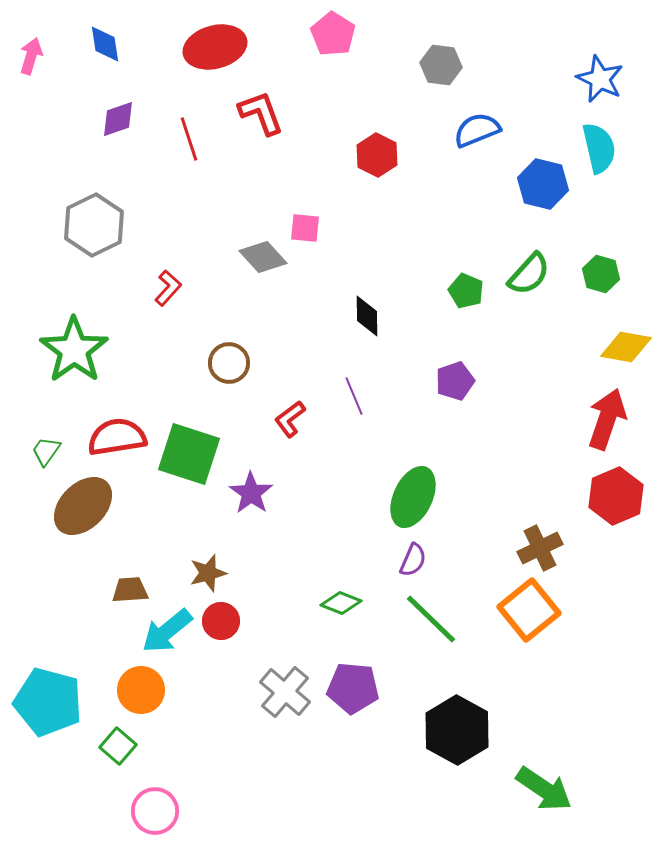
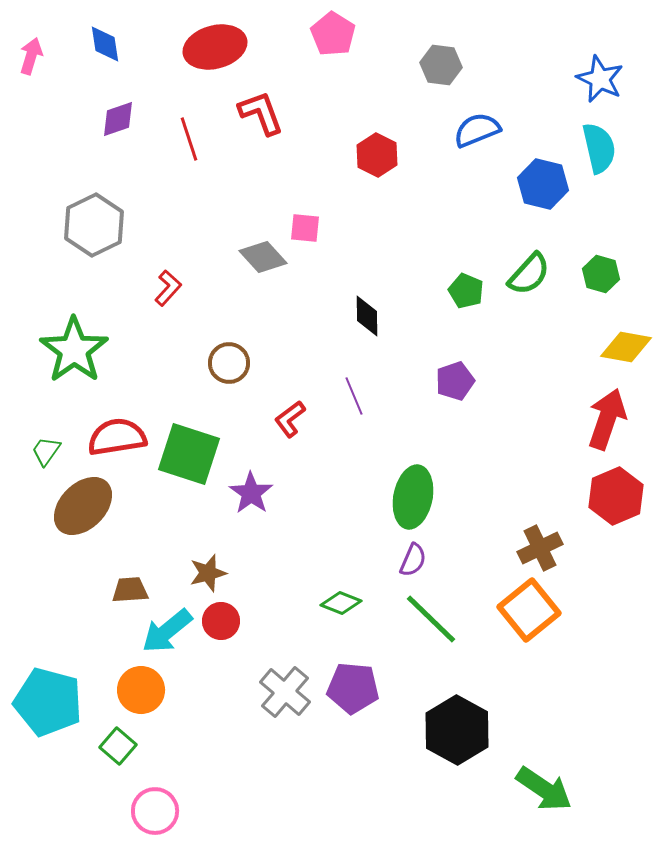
green ellipse at (413, 497): rotated 14 degrees counterclockwise
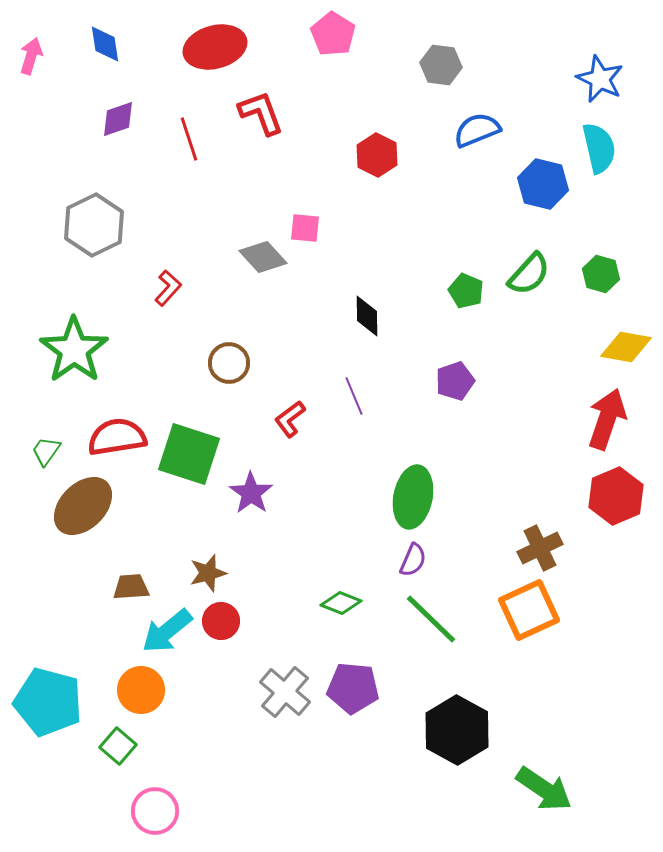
brown trapezoid at (130, 590): moved 1 px right, 3 px up
orange square at (529, 610): rotated 14 degrees clockwise
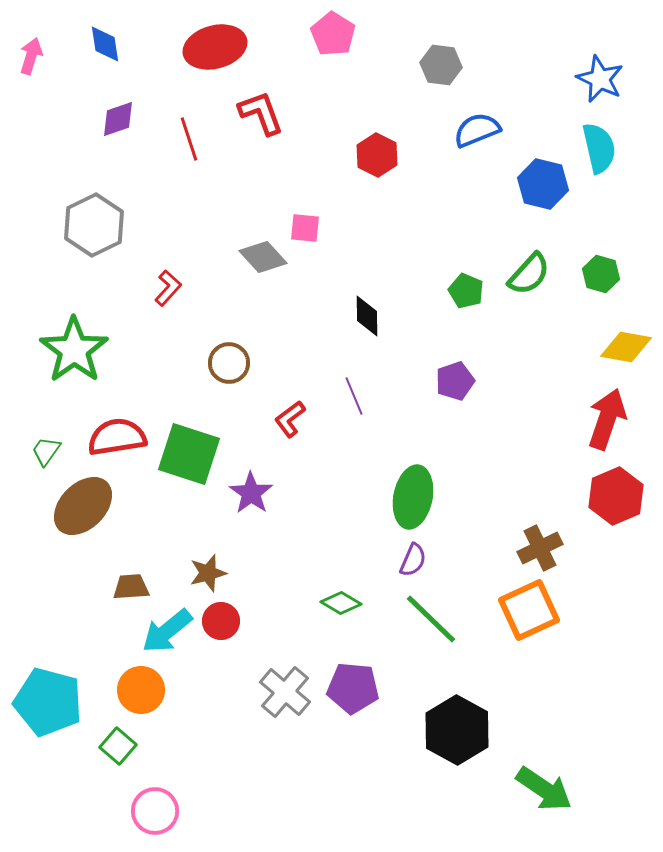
green diamond at (341, 603): rotated 9 degrees clockwise
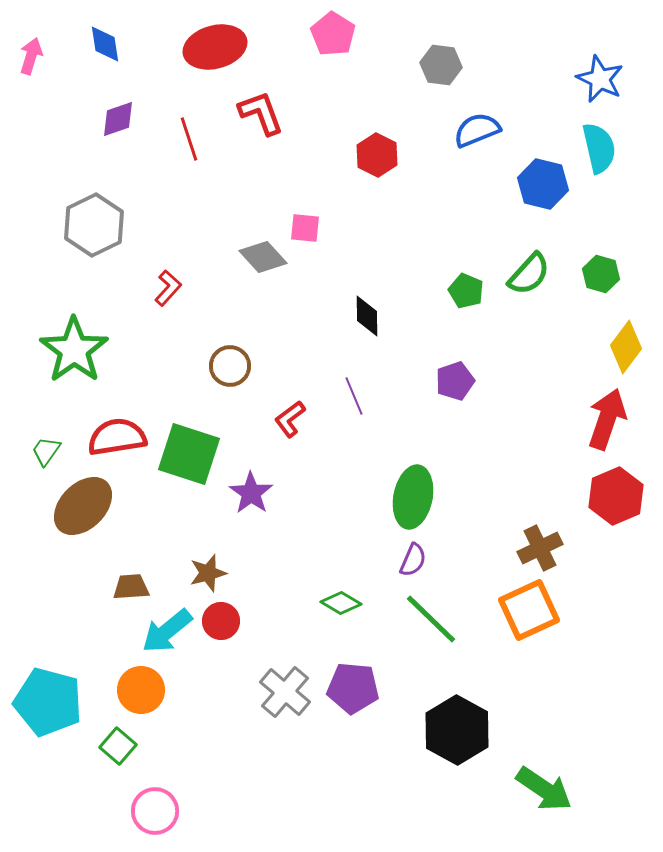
yellow diamond at (626, 347): rotated 63 degrees counterclockwise
brown circle at (229, 363): moved 1 px right, 3 px down
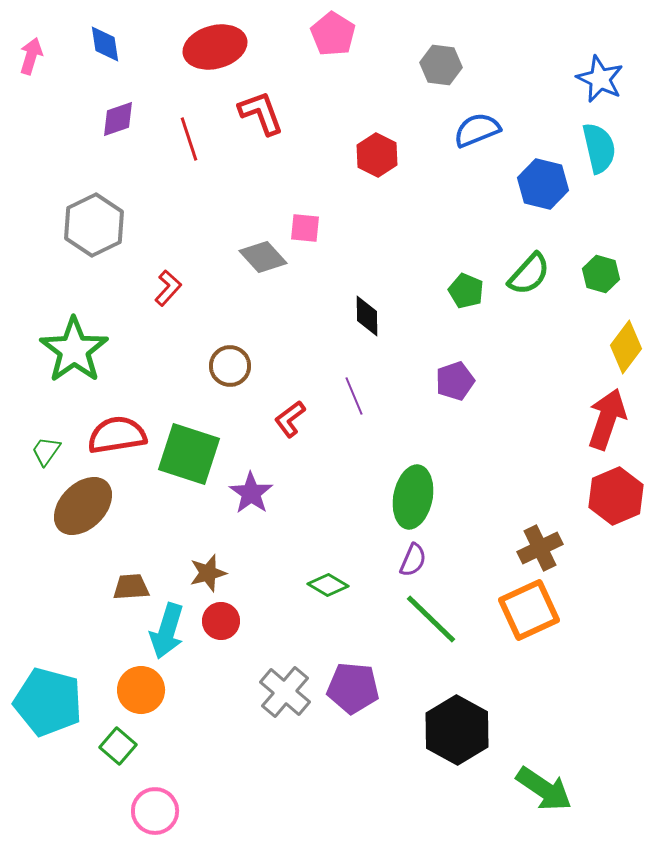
red semicircle at (117, 437): moved 2 px up
green diamond at (341, 603): moved 13 px left, 18 px up
cyan arrow at (167, 631): rotated 34 degrees counterclockwise
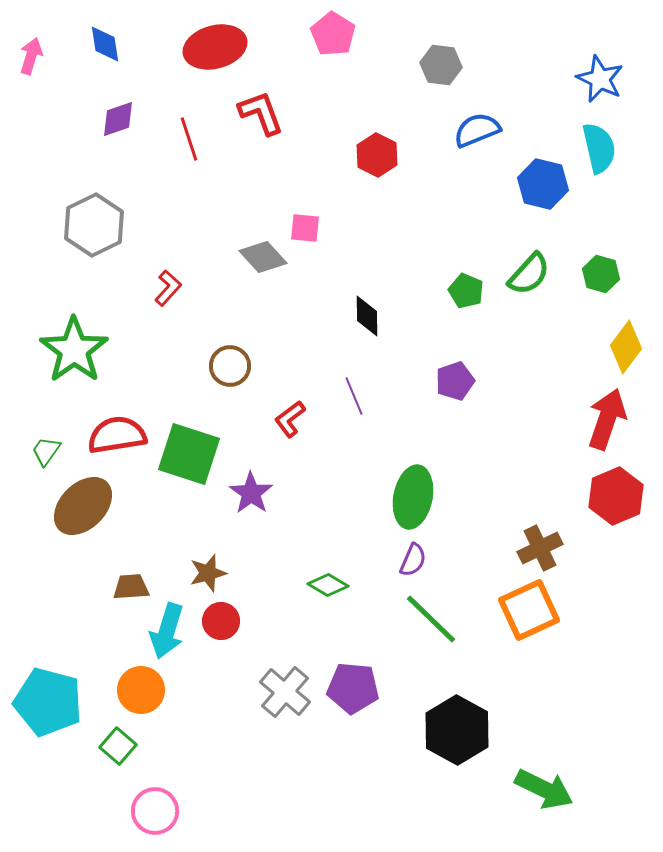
green arrow at (544, 789): rotated 8 degrees counterclockwise
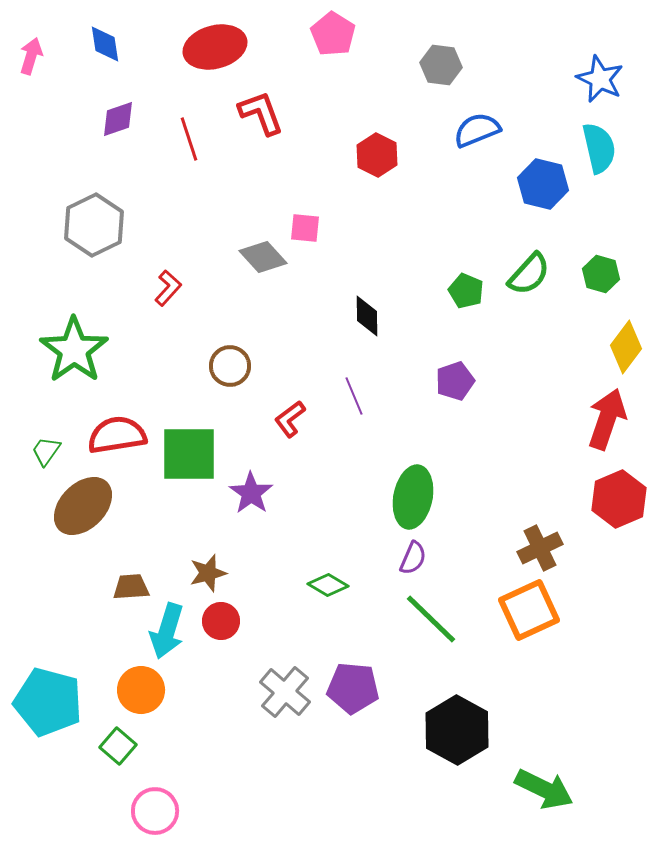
green square at (189, 454): rotated 18 degrees counterclockwise
red hexagon at (616, 496): moved 3 px right, 3 px down
purple semicircle at (413, 560): moved 2 px up
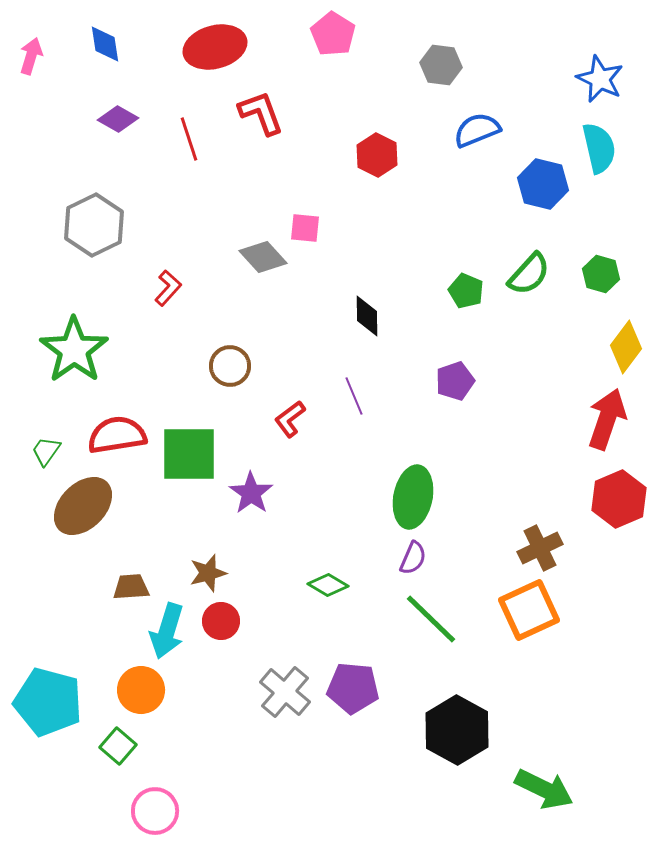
purple diamond at (118, 119): rotated 48 degrees clockwise
